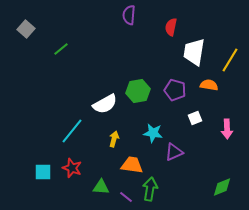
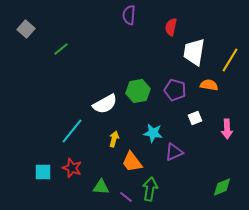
orange trapezoid: moved 3 px up; rotated 135 degrees counterclockwise
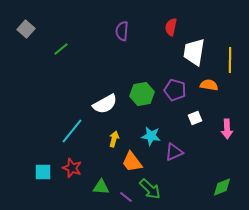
purple semicircle: moved 7 px left, 16 px down
yellow line: rotated 30 degrees counterclockwise
green hexagon: moved 4 px right, 3 px down
cyan star: moved 2 px left, 3 px down
green arrow: rotated 125 degrees clockwise
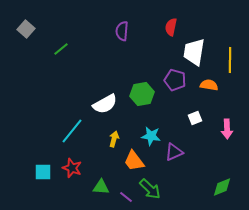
purple pentagon: moved 10 px up
orange trapezoid: moved 2 px right, 1 px up
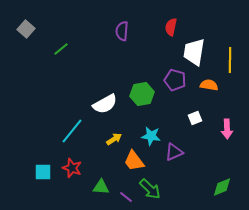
yellow arrow: rotated 42 degrees clockwise
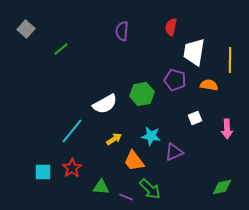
red star: rotated 18 degrees clockwise
green diamond: rotated 10 degrees clockwise
purple line: rotated 16 degrees counterclockwise
